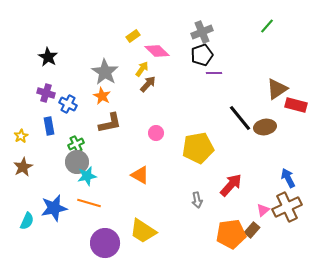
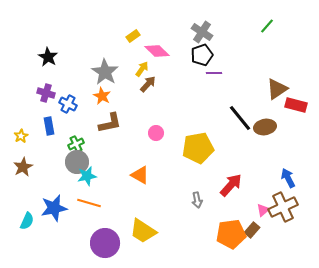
gray cross: rotated 35 degrees counterclockwise
brown cross: moved 4 px left
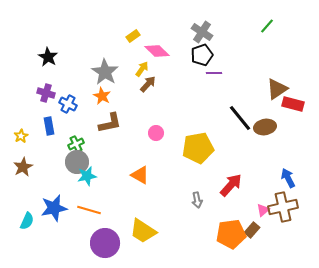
red rectangle: moved 3 px left, 1 px up
orange line: moved 7 px down
brown cross: rotated 12 degrees clockwise
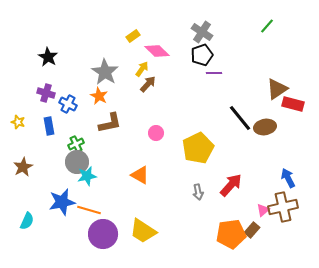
orange star: moved 3 px left
yellow star: moved 3 px left, 14 px up; rotated 24 degrees counterclockwise
yellow pentagon: rotated 16 degrees counterclockwise
gray arrow: moved 1 px right, 8 px up
blue star: moved 8 px right, 6 px up
purple circle: moved 2 px left, 9 px up
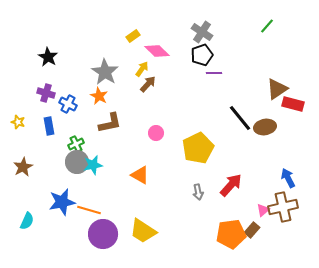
cyan star: moved 6 px right, 11 px up
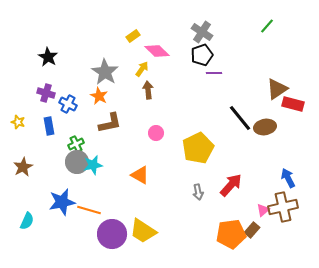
brown arrow: moved 6 px down; rotated 48 degrees counterclockwise
purple circle: moved 9 px right
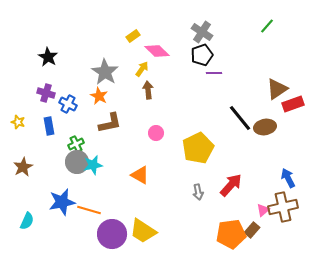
red rectangle: rotated 35 degrees counterclockwise
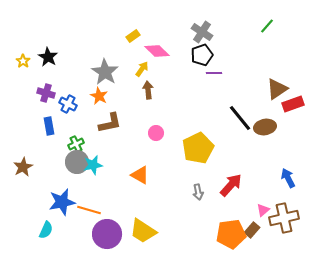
yellow star: moved 5 px right, 61 px up; rotated 16 degrees clockwise
brown cross: moved 1 px right, 11 px down
cyan semicircle: moved 19 px right, 9 px down
purple circle: moved 5 px left
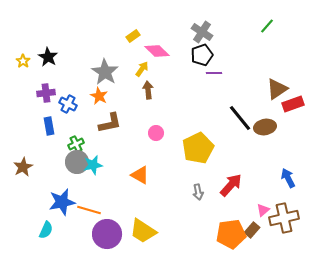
purple cross: rotated 24 degrees counterclockwise
